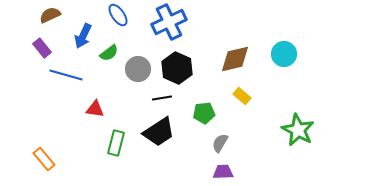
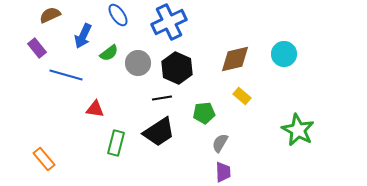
purple rectangle: moved 5 px left
gray circle: moved 6 px up
purple trapezoid: rotated 90 degrees clockwise
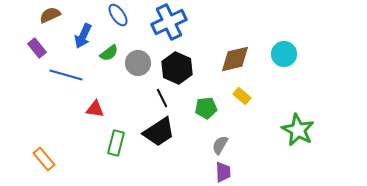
black line: rotated 72 degrees clockwise
green pentagon: moved 2 px right, 5 px up
gray semicircle: moved 2 px down
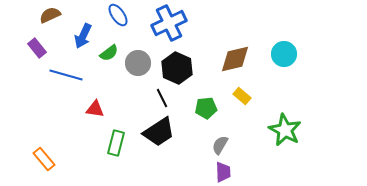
blue cross: moved 1 px down
green star: moved 13 px left
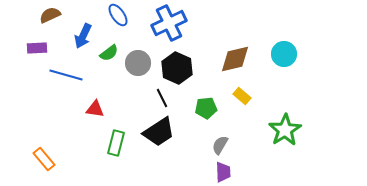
purple rectangle: rotated 54 degrees counterclockwise
green star: rotated 12 degrees clockwise
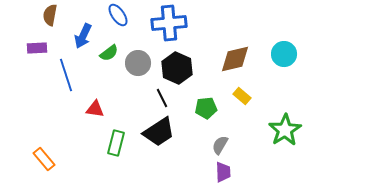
brown semicircle: rotated 55 degrees counterclockwise
blue cross: rotated 20 degrees clockwise
blue line: rotated 56 degrees clockwise
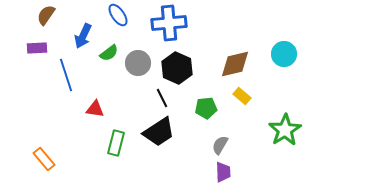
brown semicircle: moved 4 px left; rotated 25 degrees clockwise
brown diamond: moved 5 px down
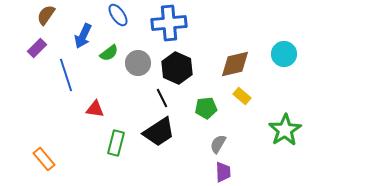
purple rectangle: rotated 42 degrees counterclockwise
gray semicircle: moved 2 px left, 1 px up
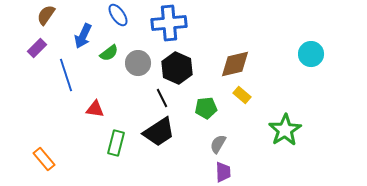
cyan circle: moved 27 px right
yellow rectangle: moved 1 px up
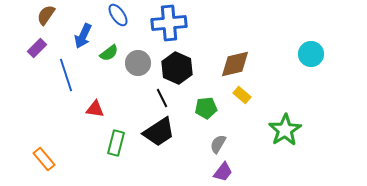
purple trapezoid: rotated 40 degrees clockwise
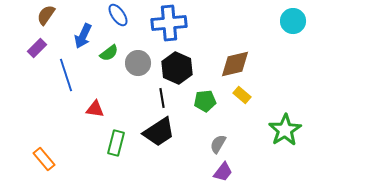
cyan circle: moved 18 px left, 33 px up
black line: rotated 18 degrees clockwise
green pentagon: moved 1 px left, 7 px up
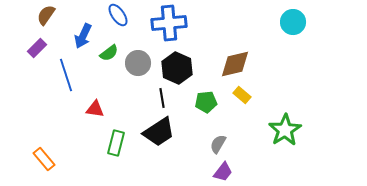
cyan circle: moved 1 px down
green pentagon: moved 1 px right, 1 px down
